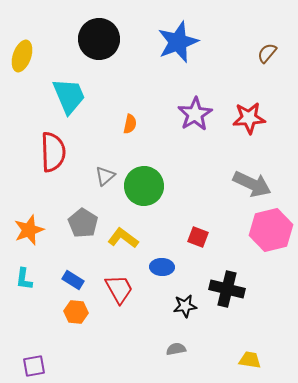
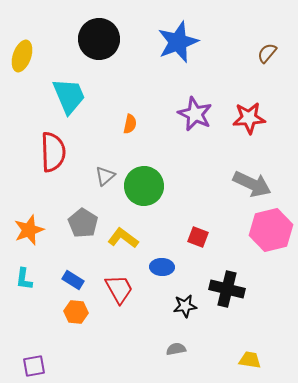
purple star: rotated 16 degrees counterclockwise
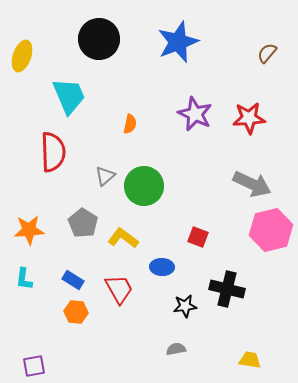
orange star: rotated 16 degrees clockwise
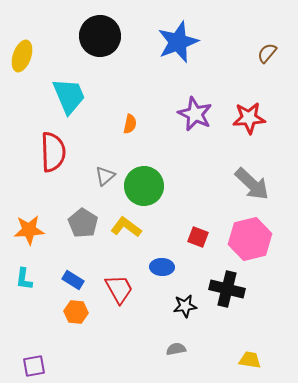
black circle: moved 1 px right, 3 px up
gray arrow: rotated 18 degrees clockwise
pink hexagon: moved 21 px left, 9 px down
yellow L-shape: moved 3 px right, 11 px up
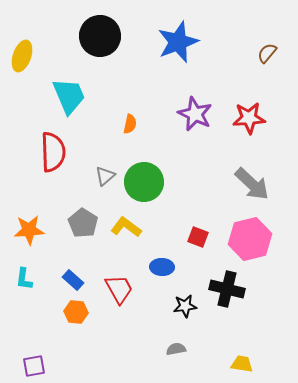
green circle: moved 4 px up
blue rectangle: rotated 10 degrees clockwise
yellow trapezoid: moved 8 px left, 4 px down
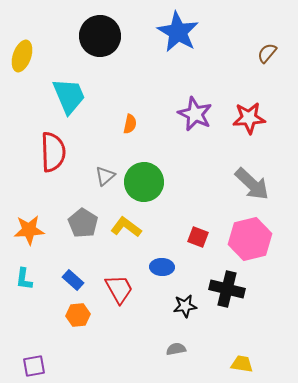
blue star: moved 10 px up; rotated 21 degrees counterclockwise
orange hexagon: moved 2 px right, 3 px down; rotated 10 degrees counterclockwise
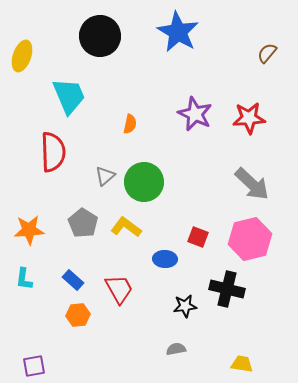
blue ellipse: moved 3 px right, 8 px up
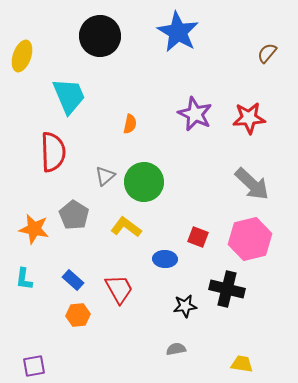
gray pentagon: moved 9 px left, 8 px up
orange star: moved 5 px right, 1 px up; rotated 16 degrees clockwise
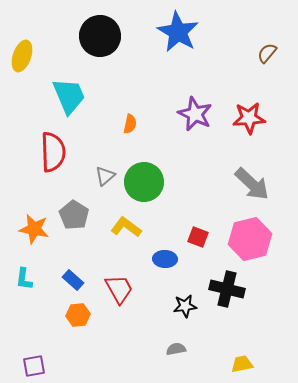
yellow trapezoid: rotated 20 degrees counterclockwise
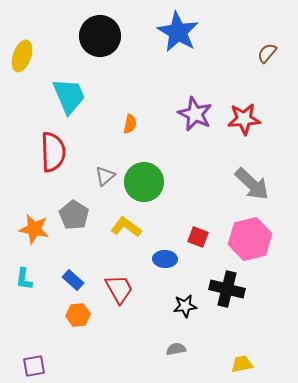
red star: moved 5 px left, 1 px down
